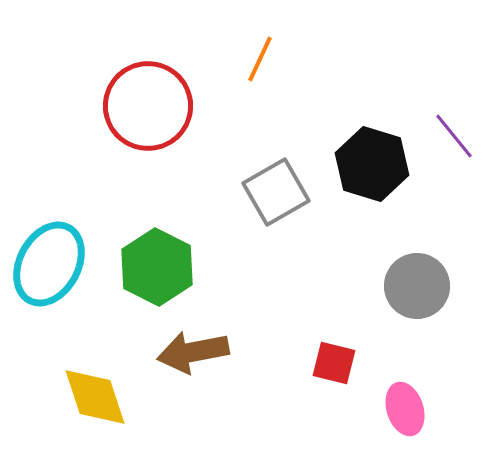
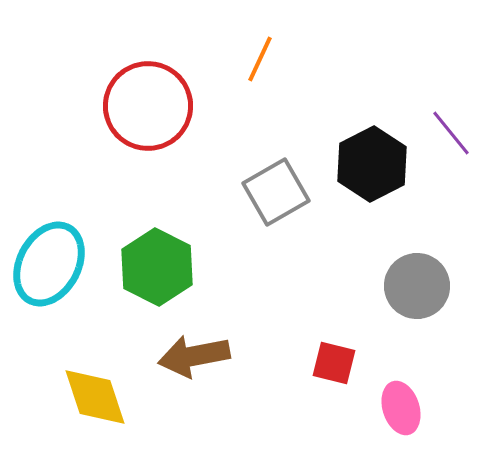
purple line: moved 3 px left, 3 px up
black hexagon: rotated 16 degrees clockwise
brown arrow: moved 1 px right, 4 px down
pink ellipse: moved 4 px left, 1 px up
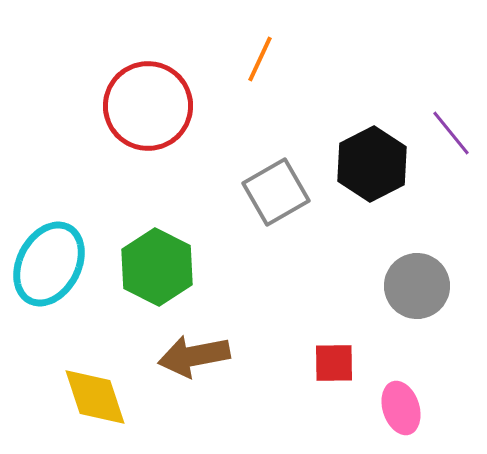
red square: rotated 15 degrees counterclockwise
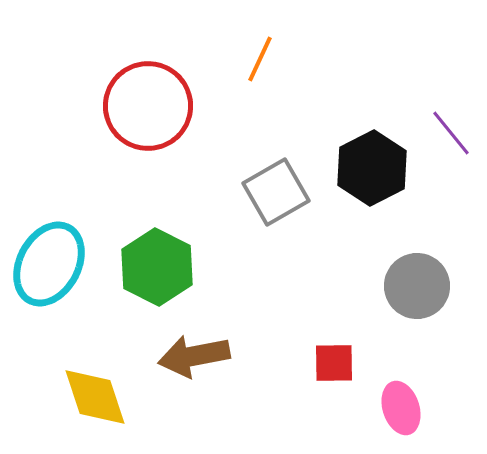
black hexagon: moved 4 px down
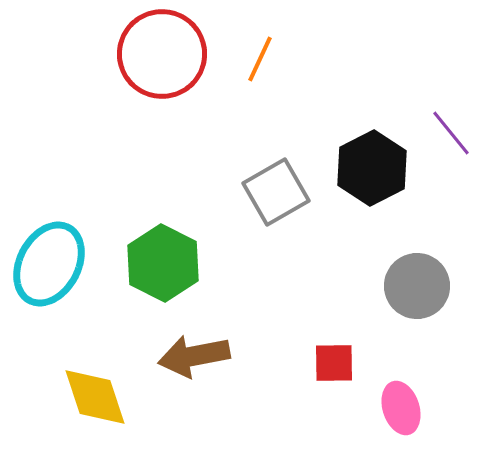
red circle: moved 14 px right, 52 px up
green hexagon: moved 6 px right, 4 px up
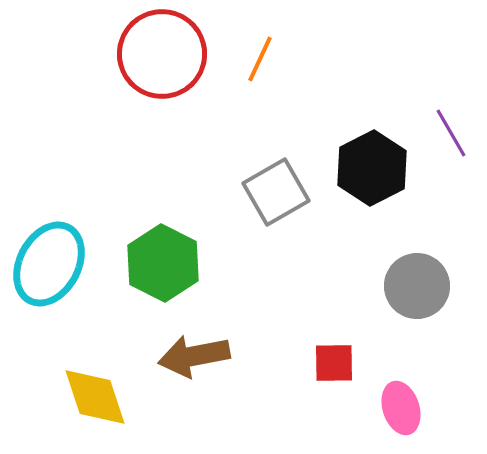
purple line: rotated 9 degrees clockwise
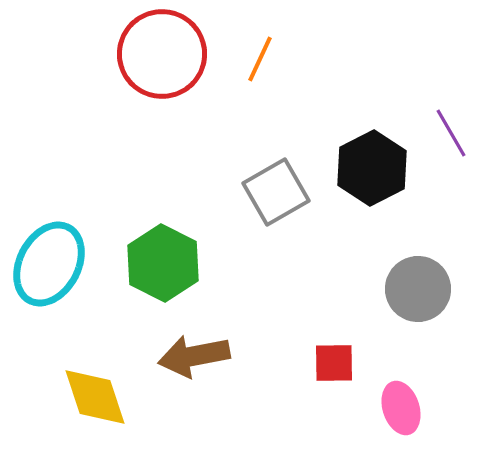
gray circle: moved 1 px right, 3 px down
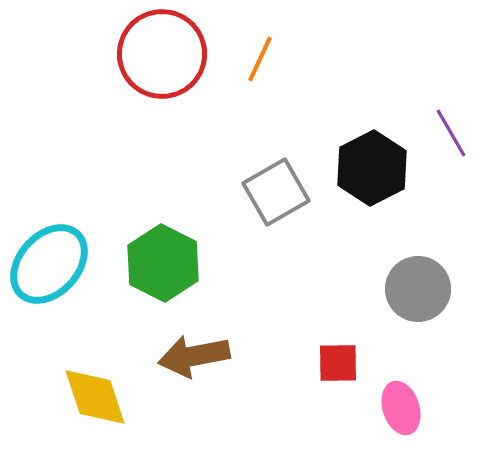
cyan ellipse: rotated 14 degrees clockwise
red square: moved 4 px right
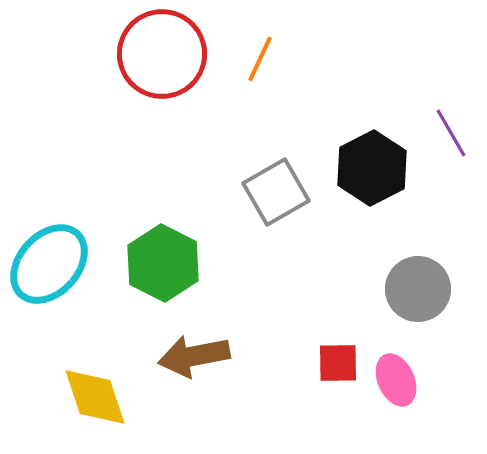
pink ellipse: moved 5 px left, 28 px up; rotated 6 degrees counterclockwise
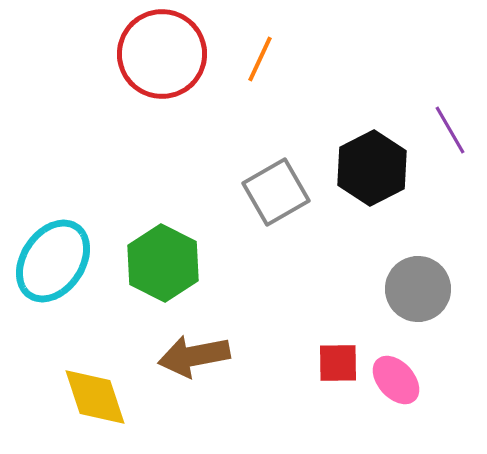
purple line: moved 1 px left, 3 px up
cyan ellipse: moved 4 px right, 3 px up; rotated 8 degrees counterclockwise
pink ellipse: rotated 18 degrees counterclockwise
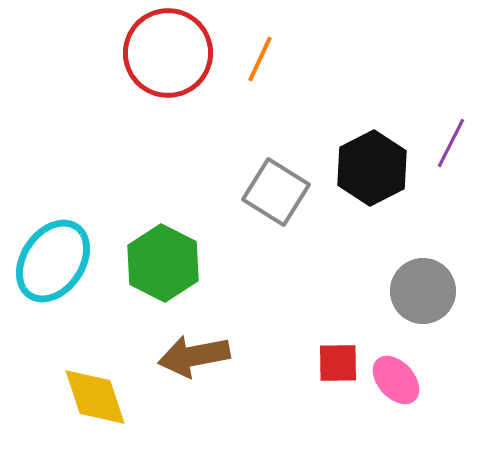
red circle: moved 6 px right, 1 px up
purple line: moved 1 px right, 13 px down; rotated 57 degrees clockwise
gray square: rotated 28 degrees counterclockwise
gray circle: moved 5 px right, 2 px down
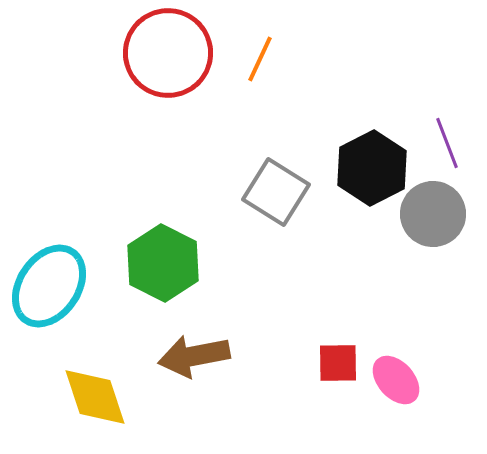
purple line: moved 4 px left; rotated 48 degrees counterclockwise
cyan ellipse: moved 4 px left, 25 px down
gray circle: moved 10 px right, 77 px up
